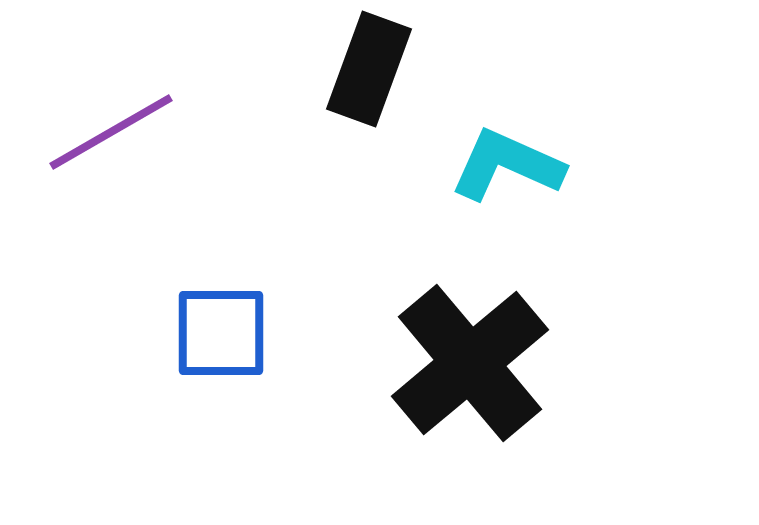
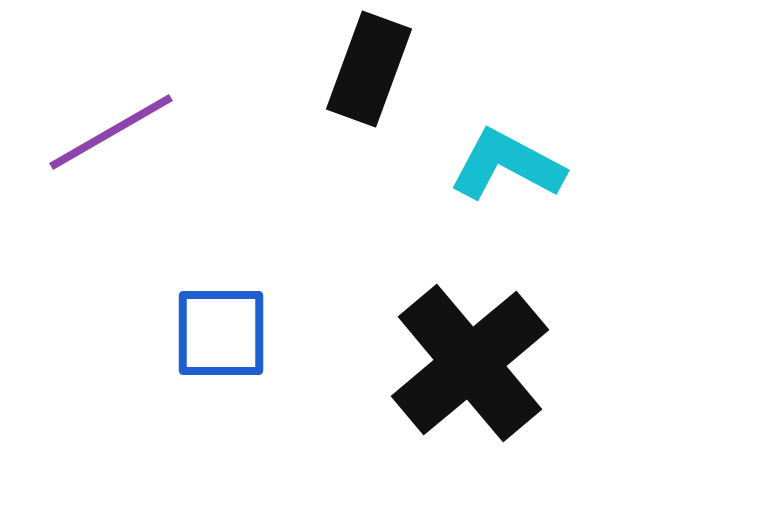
cyan L-shape: rotated 4 degrees clockwise
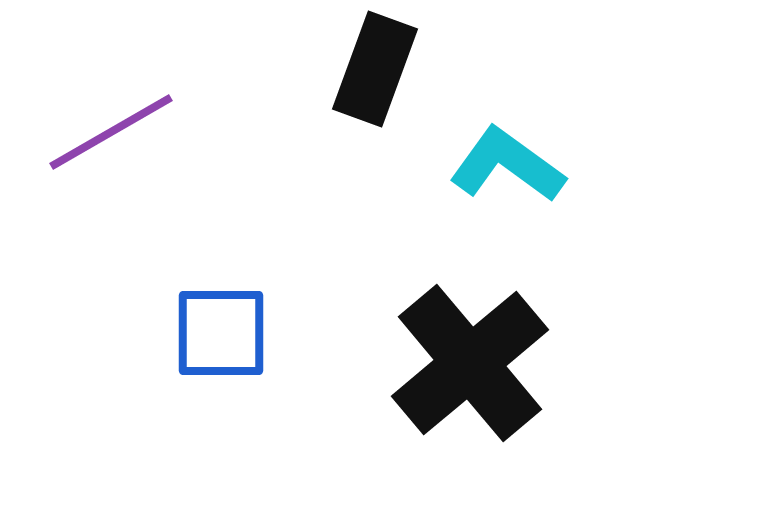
black rectangle: moved 6 px right
cyan L-shape: rotated 8 degrees clockwise
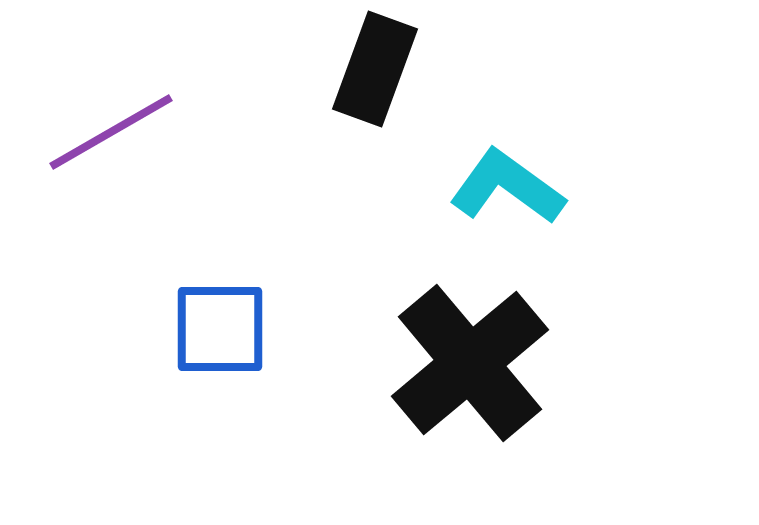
cyan L-shape: moved 22 px down
blue square: moved 1 px left, 4 px up
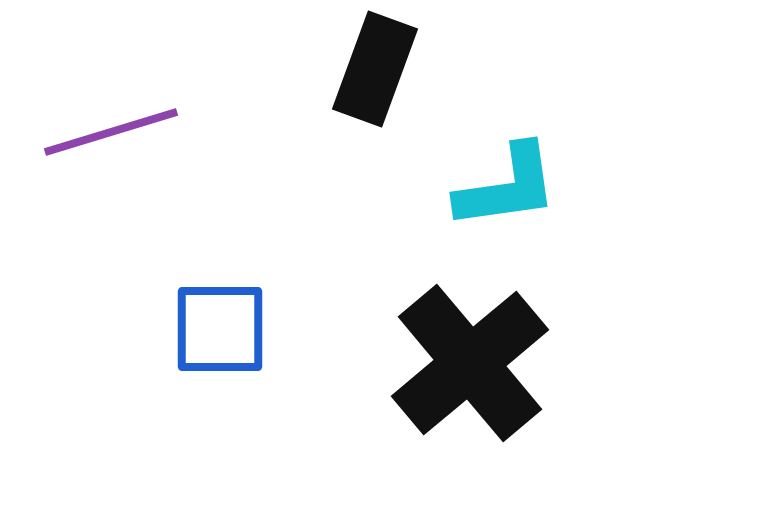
purple line: rotated 13 degrees clockwise
cyan L-shape: rotated 136 degrees clockwise
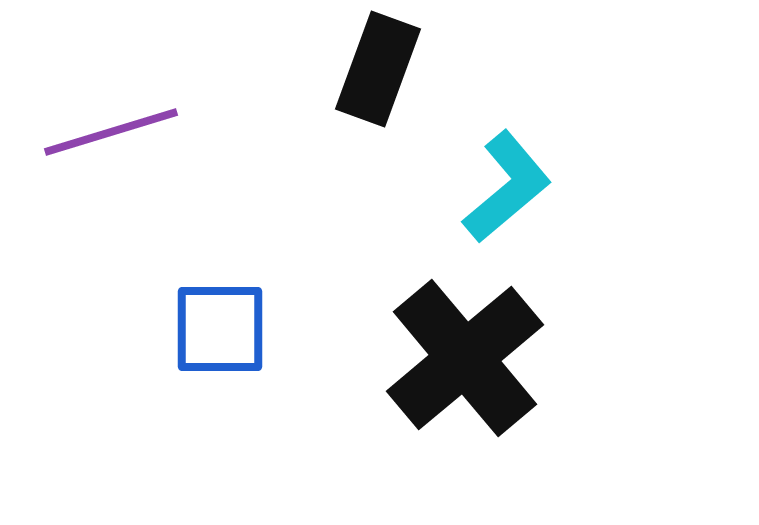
black rectangle: moved 3 px right
cyan L-shape: rotated 32 degrees counterclockwise
black cross: moved 5 px left, 5 px up
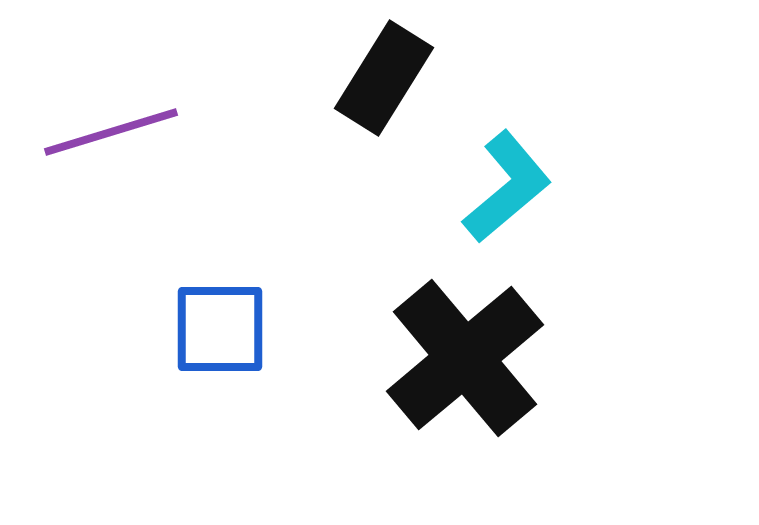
black rectangle: moved 6 px right, 9 px down; rotated 12 degrees clockwise
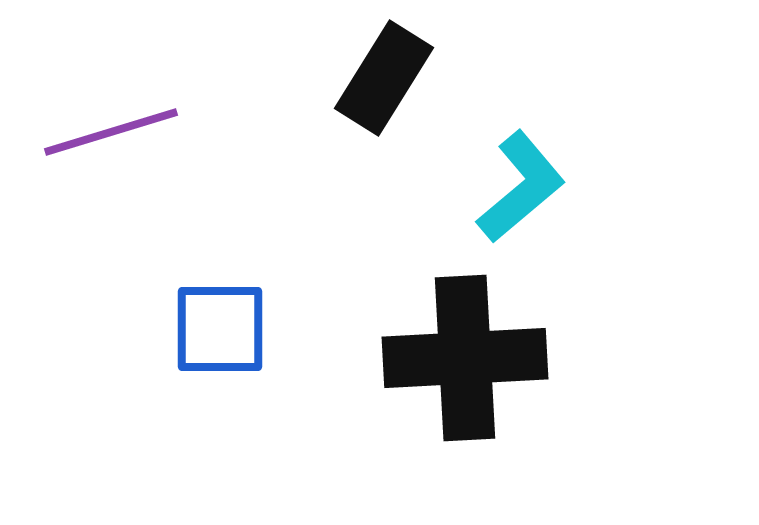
cyan L-shape: moved 14 px right
black cross: rotated 37 degrees clockwise
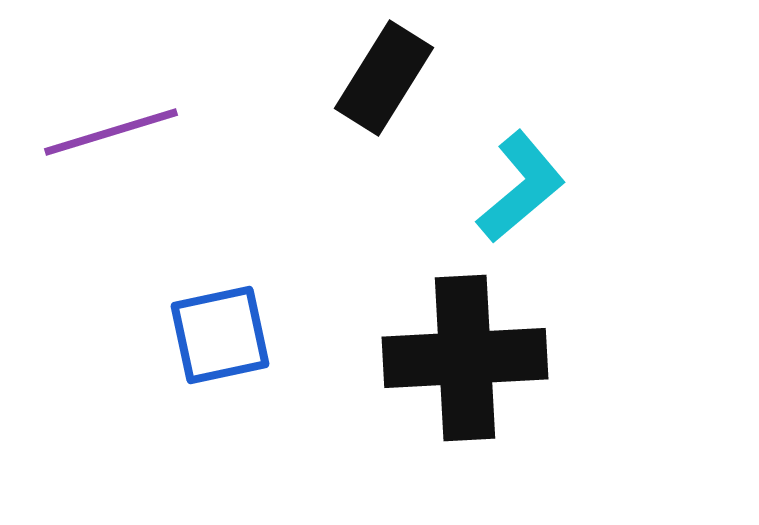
blue square: moved 6 px down; rotated 12 degrees counterclockwise
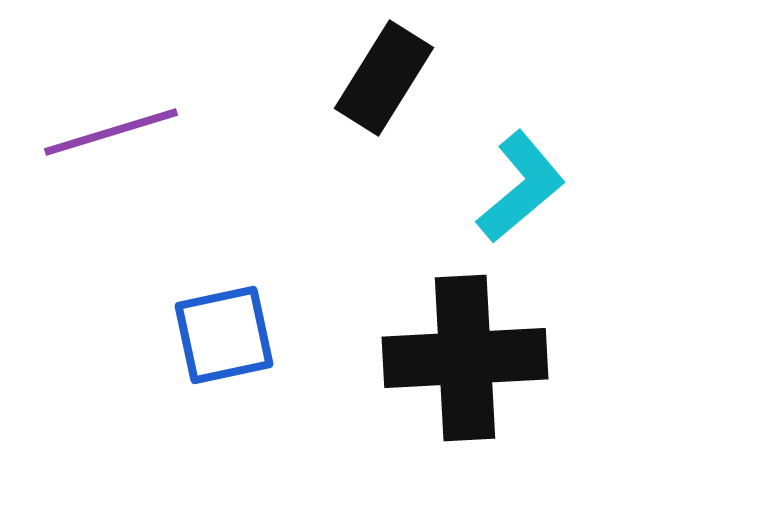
blue square: moved 4 px right
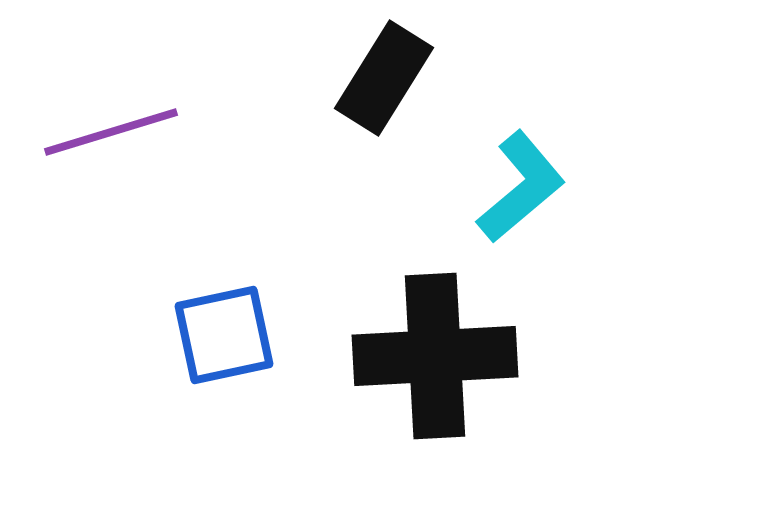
black cross: moved 30 px left, 2 px up
